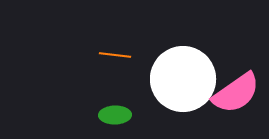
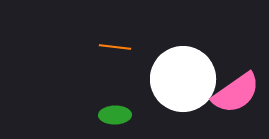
orange line: moved 8 px up
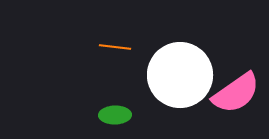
white circle: moved 3 px left, 4 px up
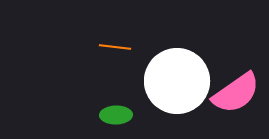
white circle: moved 3 px left, 6 px down
green ellipse: moved 1 px right
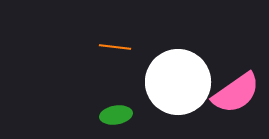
white circle: moved 1 px right, 1 px down
green ellipse: rotated 8 degrees counterclockwise
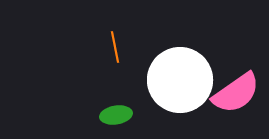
orange line: rotated 72 degrees clockwise
white circle: moved 2 px right, 2 px up
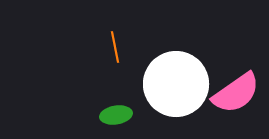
white circle: moved 4 px left, 4 px down
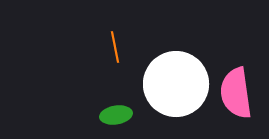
pink semicircle: rotated 117 degrees clockwise
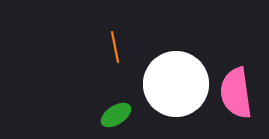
green ellipse: rotated 24 degrees counterclockwise
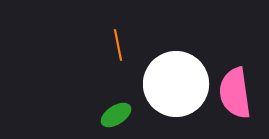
orange line: moved 3 px right, 2 px up
pink semicircle: moved 1 px left
